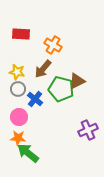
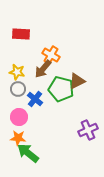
orange cross: moved 2 px left, 10 px down
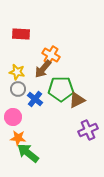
brown triangle: moved 19 px down
green pentagon: rotated 15 degrees counterclockwise
pink circle: moved 6 px left
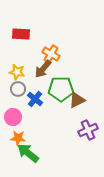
orange cross: moved 1 px up
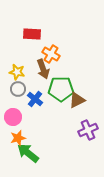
red rectangle: moved 11 px right
brown arrow: rotated 60 degrees counterclockwise
orange star: rotated 21 degrees counterclockwise
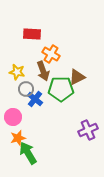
brown arrow: moved 2 px down
gray circle: moved 8 px right
brown triangle: moved 23 px up
green arrow: rotated 20 degrees clockwise
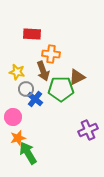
orange cross: rotated 24 degrees counterclockwise
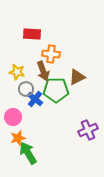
green pentagon: moved 5 px left, 1 px down
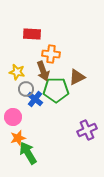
purple cross: moved 1 px left
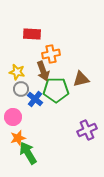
orange cross: rotated 18 degrees counterclockwise
brown triangle: moved 4 px right, 2 px down; rotated 12 degrees clockwise
gray circle: moved 5 px left
